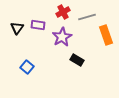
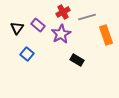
purple rectangle: rotated 32 degrees clockwise
purple star: moved 1 px left, 3 px up
blue square: moved 13 px up
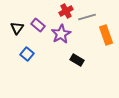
red cross: moved 3 px right, 1 px up
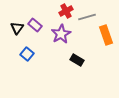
purple rectangle: moved 3 px left
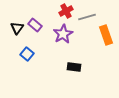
purple star: moved 2 px right
black rectangle: moved 3 px left, 7 px down; rotated 24 degrees counterclockwise
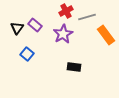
orange rectangle: rotated 18 degrees counterclockwise
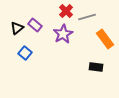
red cross: rotated 16 degrees counterclockwise
black triangle: rotated 16 degrees clockwise
orange rectangle: moved 1 px left, 4 px down
blue square: moved 2 px left, 1 px up
black rectangle: moved 22 px right
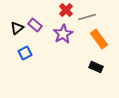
red cross: moved 1 px up
orange rectangle: moved 6 px left
blue square: rotated 24 degrees clockwise
black rectangle: rotated 16 degrees clockwise
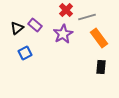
orange rectangle: moved 1 px up
black rectangle: moved 5 px right; rotated 72 degrees clockwise
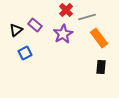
black triangle: moved 1 px left, 2 px down
